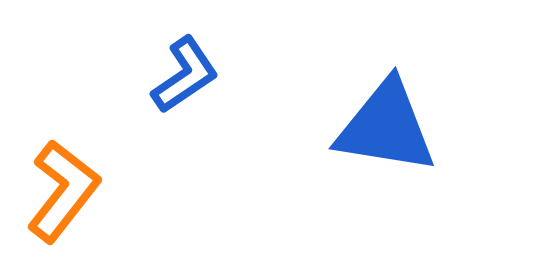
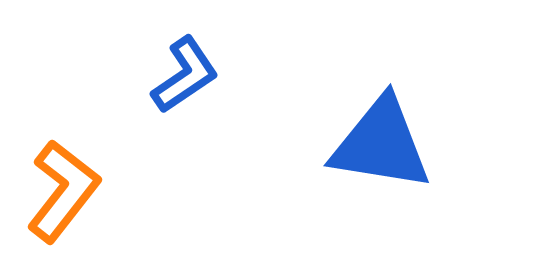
blue triangle: moved 5 px left, 17 px down
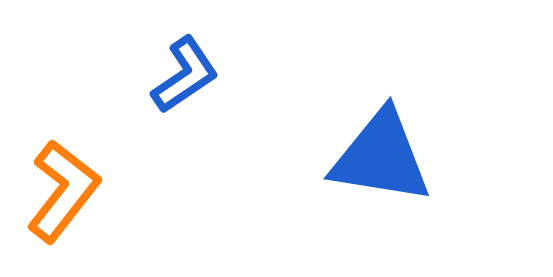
blue triangle: moved 13 px down
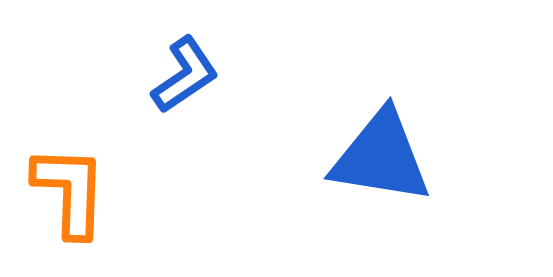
orange L-shape: moved 7 px right; rotated 36 degrees counterclockwise
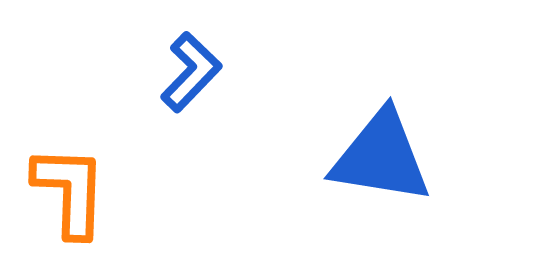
blue L-shape: moved 6 px right, 3 px up; rotated 12 degrees counterclockwise
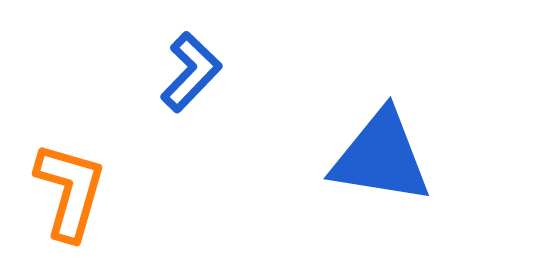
orange L-shape: rotated 14 degrees clockwise
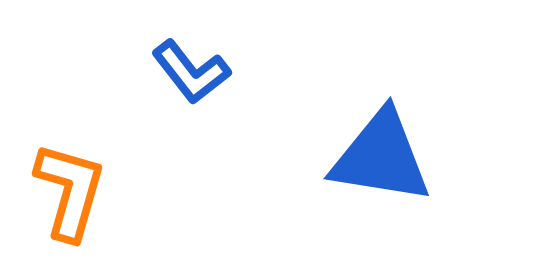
blue L-shape: rotated 98 degrees clockwise
